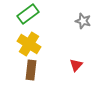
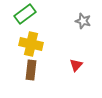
green rectangle: moved 3 px left
yellow cross: moved 2 px right; rotated 20 degrees counterclockwise
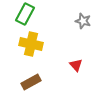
green rectangle: rotated 25 degrees counterclockwise
red triangle: rotated 24 degrees counterclockwise
brown rectangle: moved 12 px down; rotated 54 degrees clockwise
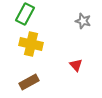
brown rectangle: moved 2 px left
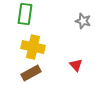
green rectangle: rotated 20 degrees counterclockwise
yellow cross: moved 2 px right, 3 px down
brown rectangle: moved 2 px right, 9 px up
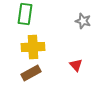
yellow cross: rotated 15 degrees counterclockwise
